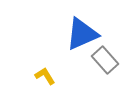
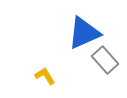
blue triangle: moved 2 px right, 1 px up
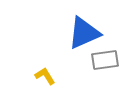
gray rectangle: rotated 56 degrees counterclockwise
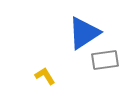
blue triangle: rotated 9 degrees counterclockwise
